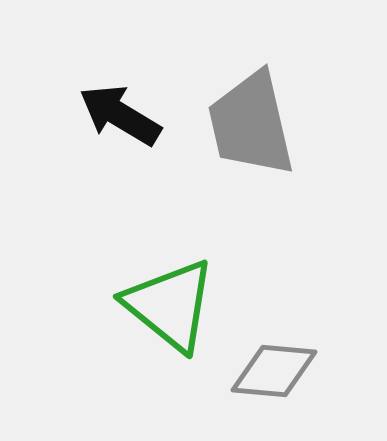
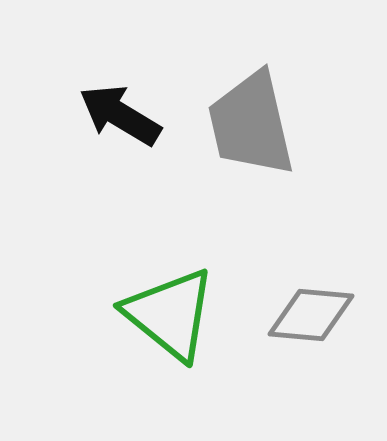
green triangle: moved 9 px down
gray diamond: moved 37 px right, 56 px up
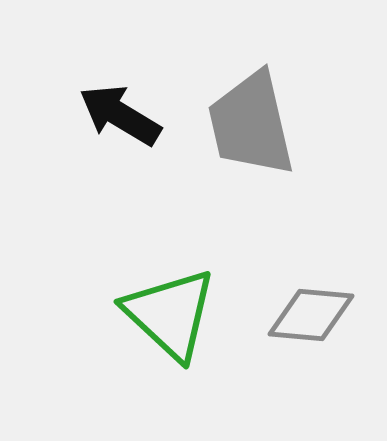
green triangle: rotated 4 degrees clockwise
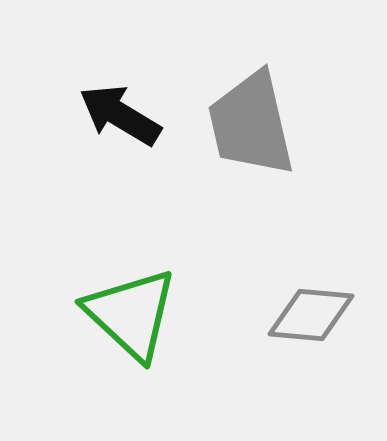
green triangle: moved 39 px left
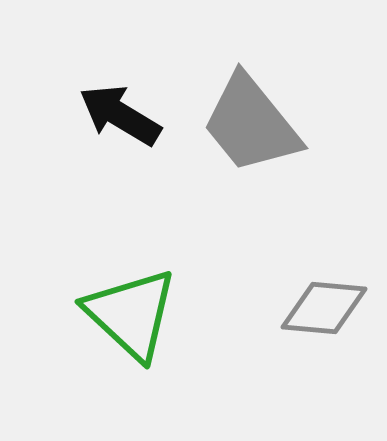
gray trapezoid: rotated 26 degrees counterclockwise
gray diamond: moved 13 px right, 7 px up
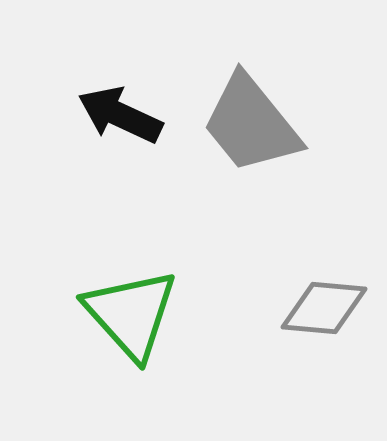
black arrow: rotated 6 degrees counterclockwise
green triangle: rotated 5 degrees clockwise
